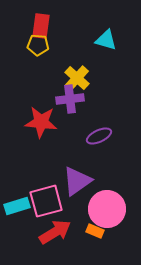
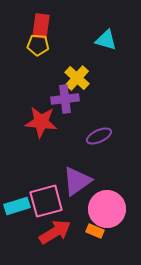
purple cross: moved 5 px left
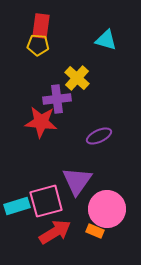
purple cross: moved 8 px left
purple triangle: rotated 20 degrees counterclockwise
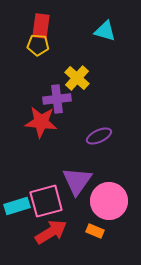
cyan triangle: moved 1 px left, 9 px up
pink circle: moved 2 px right, 8 px up
red arrow: moved 4 px left
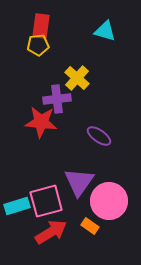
yellow pentagon: rotated 10 degrees counterclockwise
purple ellipse: rotated 60 degrees clockwise
purple triangle: moved 2 px right, 1 px down
orange rectangle: moved 5 px left, 5 px up; rotated 12 degrees clockwise
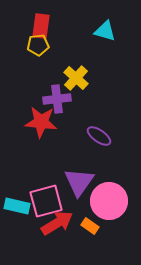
yellow cross: moved 1 px left
cyan rectangle: rotated 30 degrees clockwise
red arrow: moved 6 px right, 9 px up
